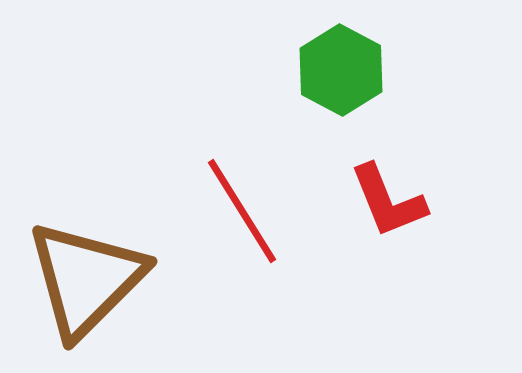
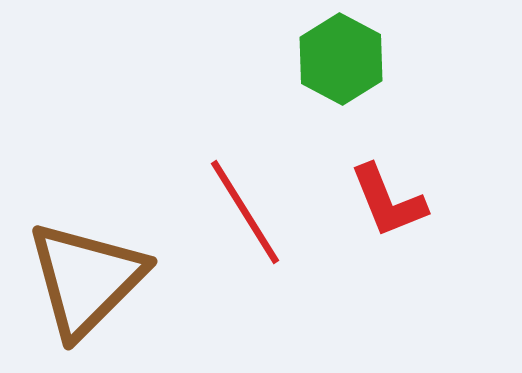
green hexagon: moved 11 px up
red line: moved 3 px right, 1 px down
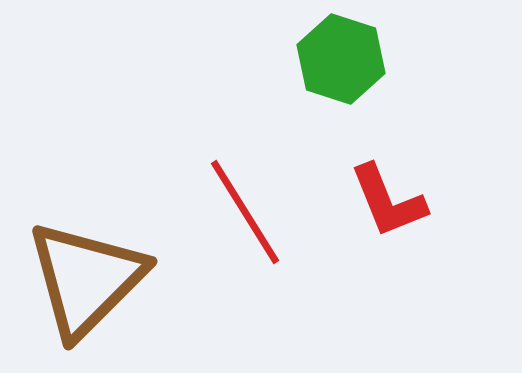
green hexagon: rotated 10 degrees counterclockwise
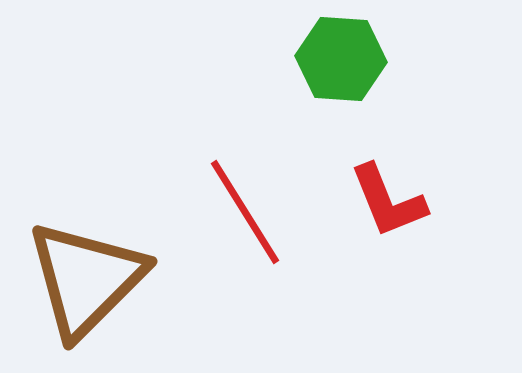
green hexagon: rotated 14 degrees counterclockwise
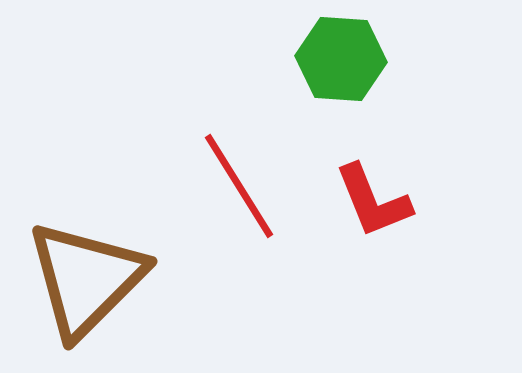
red L-shape: moved 15 px left
red line: moved 6 px left, 26 px up
